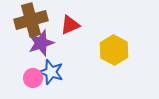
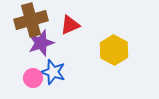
blue star: moved 2 px right
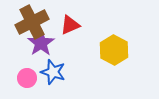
brown cross: moved 1 px right, 2 px down; rotated 12 degrees counterclockwise
purple star: rotated 16 degrees counterclockwise
pink circle: moved 6 px left
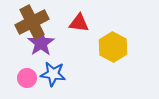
red triangle: moved 9 px right, 2 px up; rotated 30 degrees clockwise
yellow hexagon: moved 1 px left, 3 px up
blue star: moved 2 px down; rotated 10 degrees counterclockwise
